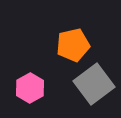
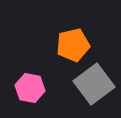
pink hexagon: rotated 20 degrees counterclockwise
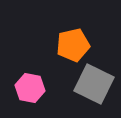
gray square: rotated 27 degrees counterclockwise
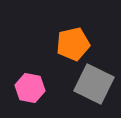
orange pentagon: moved 1 px up
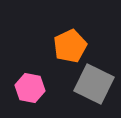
orange pentagon: moved 3 px left, 2 px down; rotated 12 degrees counterclockwise
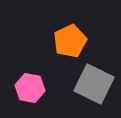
orange pentagon: moved 5 px up
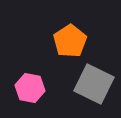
orange pentagon: rotated 8 degrees counterclockwise
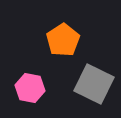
orange pentagon: moved 7 px left, 1 px up
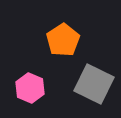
pink hexagon: rotated 12 degrees clockwise
